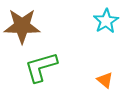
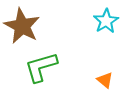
brown star: rotated 27 degrees clockwise
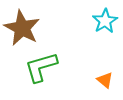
cyan star: moved 1 px left
brown star: moved 2 px down
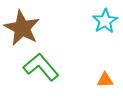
green L-shape: rotated 66 degrees clockwise
orange triangle: rotated 42 degrees counterclockwise
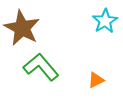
orange triangle: moved 9 px left; rotated 24 degrees counterclockwise
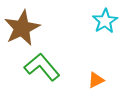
brown star: rotated 18 degrees clockwise
green L-shape: moved 1 px right
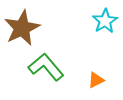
green L-shape: moved 4 px right
